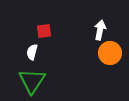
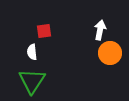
white semicircle: rotated 21 degrees counterclockwise
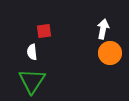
white arrow: moved 3 px right, 1 px up
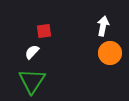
white arrow: moved 3 px up
white semicircle: rotated 49 degrees clockwise
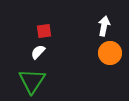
white arrow: moved 1 px right
white semicircle: moved 6 px right
